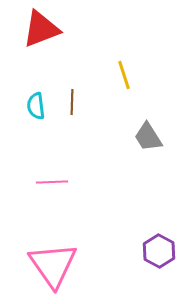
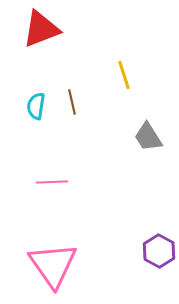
brown line: rotated 15 degrees counterclockwise
cyan semicircle: rotated 16 degrees clockwise
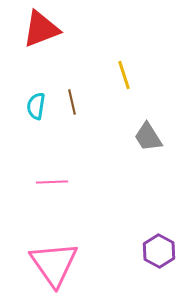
pink triangle: moved 1 px right, 1 px up
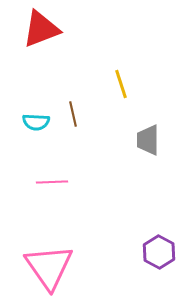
yellow line: moved 3 px left, 9 px down
brown line: moved 1 px right, 12 px down
cyan semicircle: moved 16 px down; rotated 96 degrees counterclockwise
gray trapezoid: moved 3 px down; rotated 32 degrees clockwise
purple hexagon: moved 1 px down
pink triangle: moved 5 px left, 3 px down
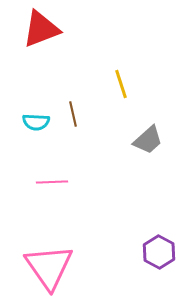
gray trapezoid: rotated 132 degrees counterclockwise
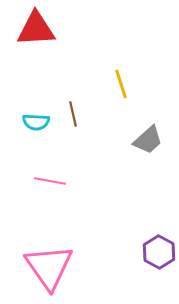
red triangle: moved 5 px left; rotated 18 degrees clockwise
pink line: moved 2 px left, 1 px up; rotated 12 degrees clockwise
